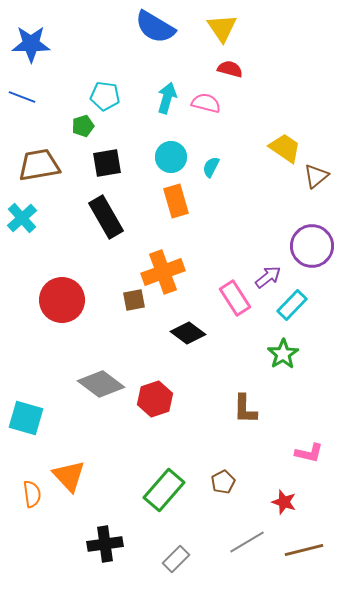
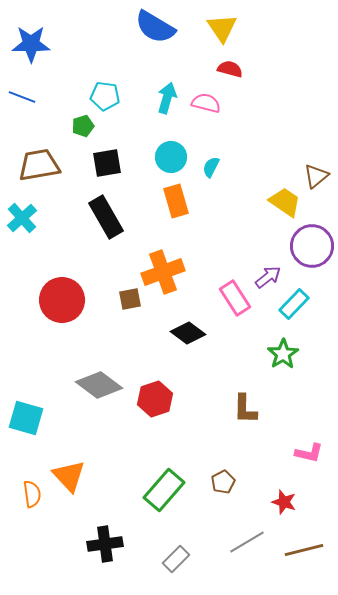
yellow trapezoid at (285, 148): moved 54 px down
brown square at (134, 300): moved 4 px left, 1 px up
cyan rectangle at (292, 305): moved 2 px right, 1 px up
gray diamond at (101, 384): moved 2 px left, 1 px down
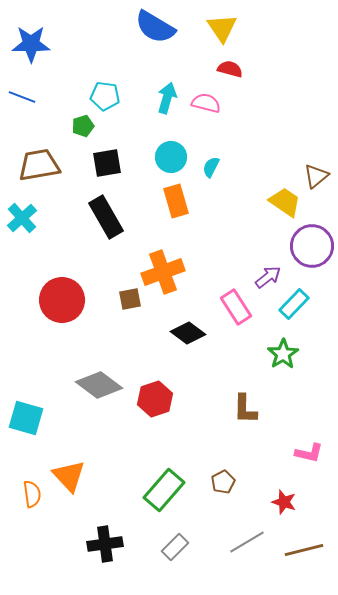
pink rectangle at (235, 298): moved 1 px right, 9 px down
gray rectangle at (176, 559): moved 1 px left, 12 px up
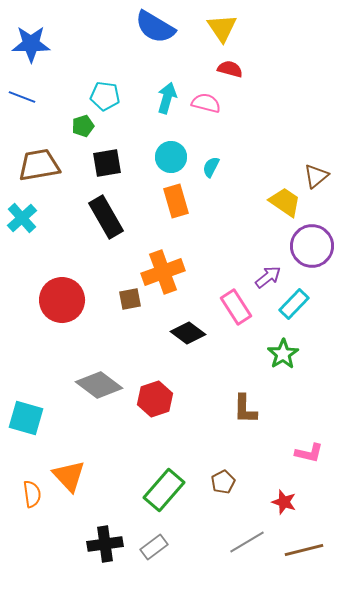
gray rectangle at (175, 547): moved 21 px left; rotated 8 degrees clockwise
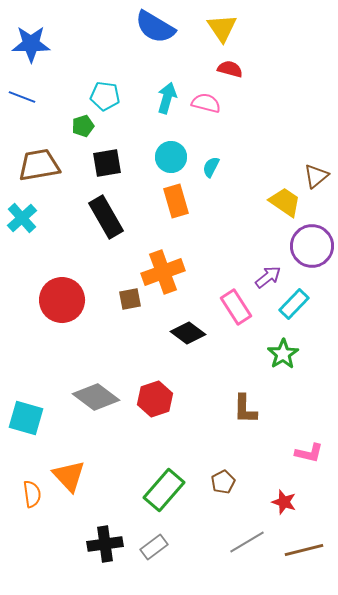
gray diamond at (99, 385): moved 3 px left, 12 px down
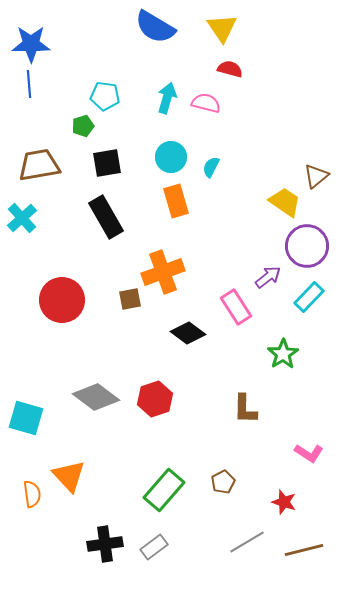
blue line at (22, 97): moved 7 px right, 13 px up; rotated 64 degrees clockwise
purple circle at (312, 246): moved 5 px left
cyan rectangle at (294, 304): moved 15 px right, 7 px up
pink L-shape at (309, 453): rotated 20 degrees clockwise
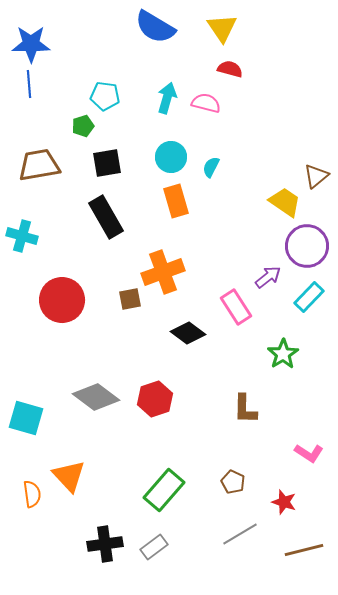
cyan cross at (22, 218): moved 18 px down; rotated 32 degrees counterclockwise
brown pentagon at (223, 482): moved 10 px right; rotated 20 degrees counterclockwise
gray line at (247, 542): moved 7 px left, 8 px up
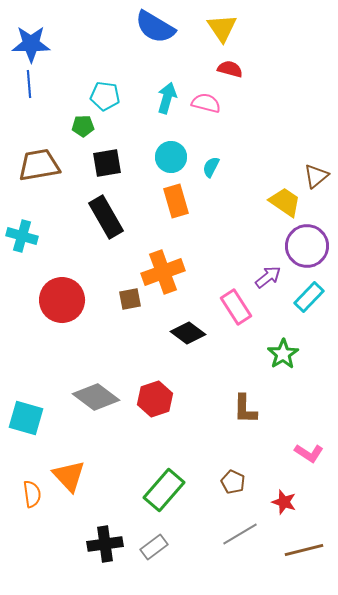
green pentagon at (83, 126): rotated 15 degrees clockwise
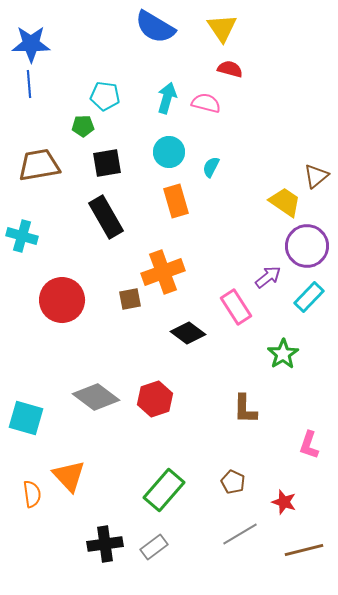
cyan circle at (171, 157): moved 2 px left, 5 px up
pink L-shape at (309, 453): moved 8 px up; rotated 76 degrees clockwise
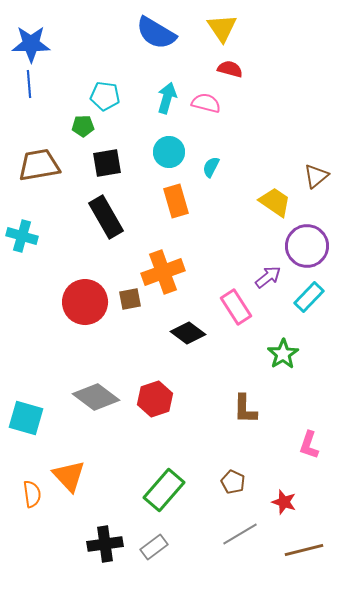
blue semicircle at (155, 27): moved 1 px right, 6 px down
yellow trapezoid at (285, 202): moved 10 px left
red circle at (62, 300): moved 23 px right, 2 px down
